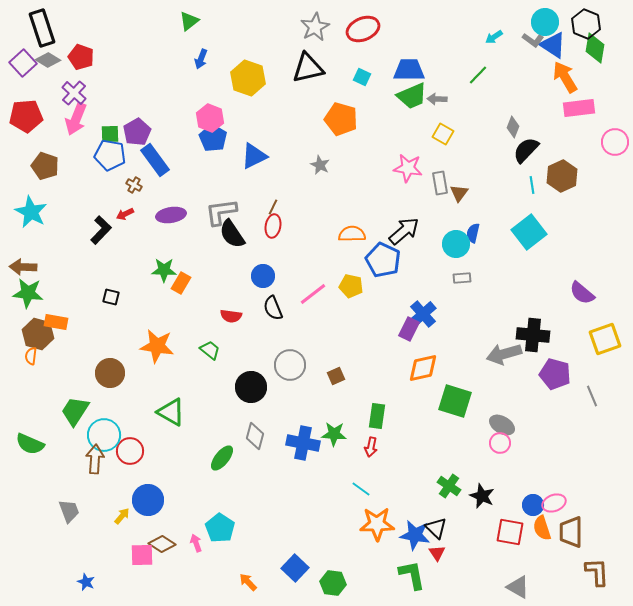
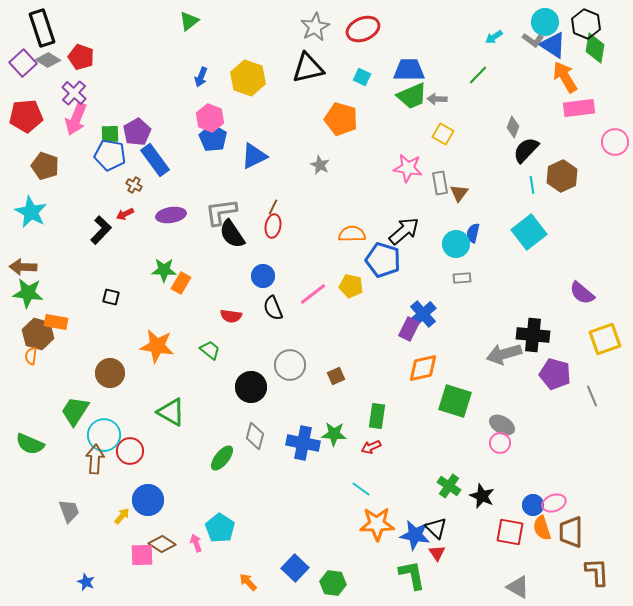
blue arrow at (201, 59): moved 18 px down
blue pentagon at (383, 260): rotated 8 degrees counterclockwise
red arrow at (371, 447): rotated 54 degrees clockwise
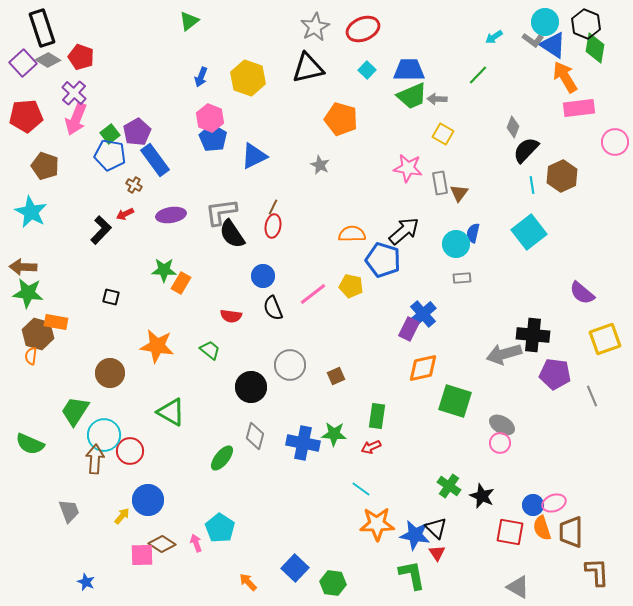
cyan square at (362, 77): moved 5 px right, 7 px up; rotated 18 degrees clockwise
green square at (110, 134): rotated 36 degrees counterclockwise
purple pentagon at (555, 374): rotated 8 degrees counterclockwise
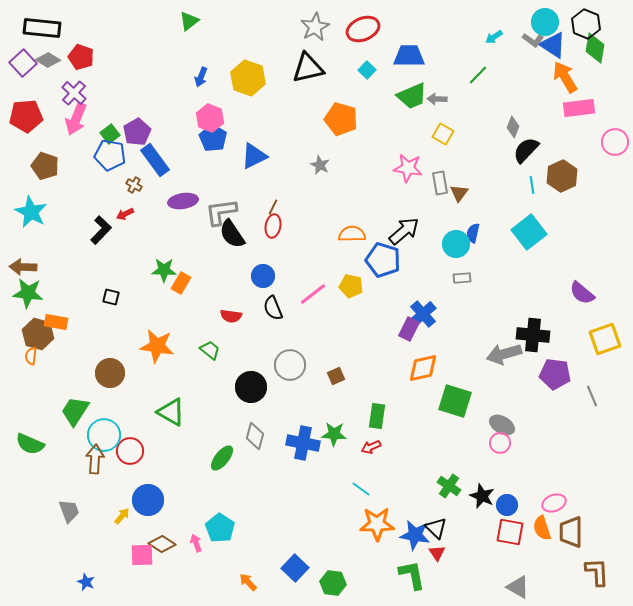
black rectangle at (42, 28): rotated 66 degrees counterclockwise
blue trapezoid at (409, 70): moved 14 px up
purple ellipse at (171, 215): moved 12 px right, 14 px up
blue circle at (533, 505): moved 26 px left
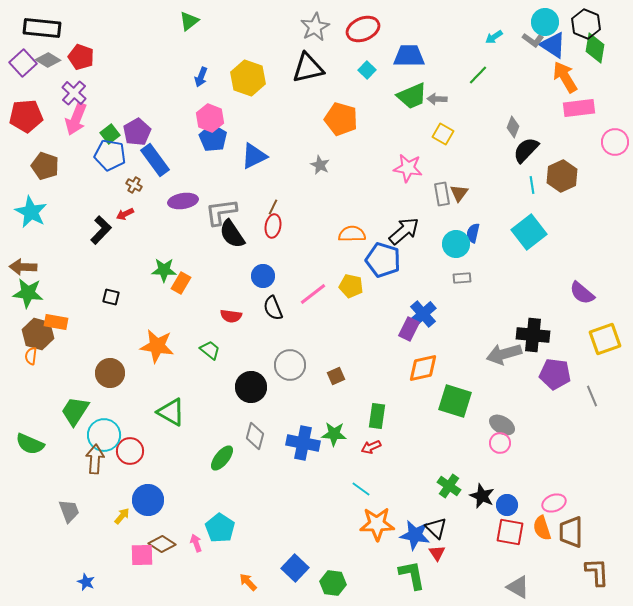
gray rectangle at (440, 183): moved 2 px right, 11 px down
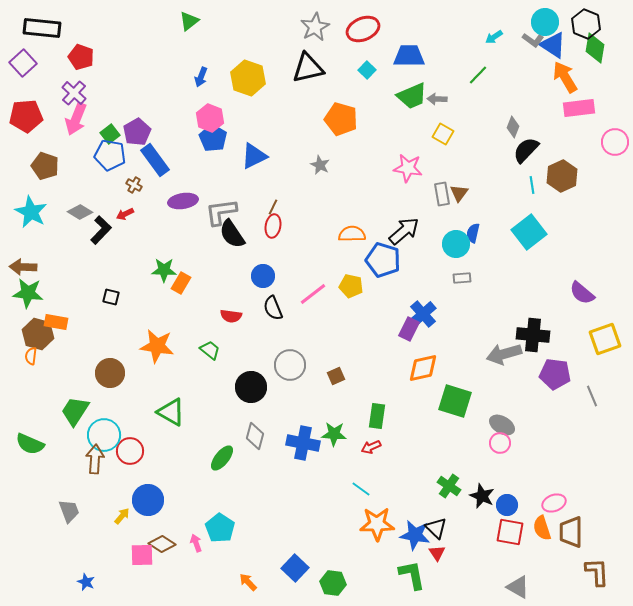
gray diamond at (48, 60): moved 32 px right, 152 px down
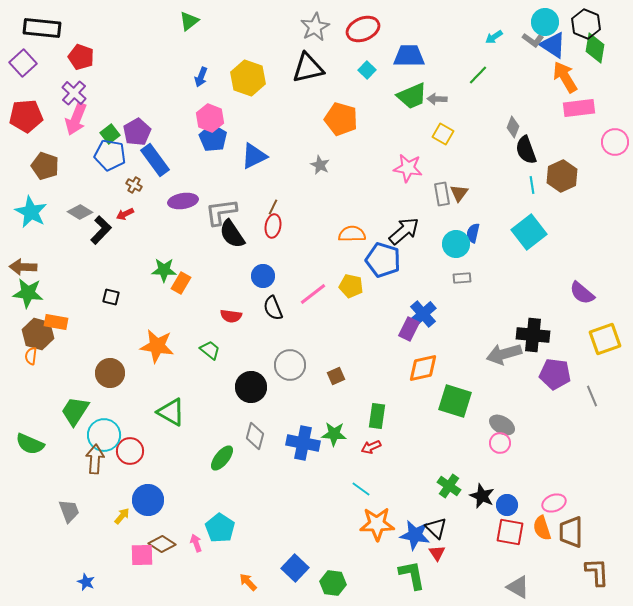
black semicircle at (526, 150): rotated 64 degrees counterclockwise
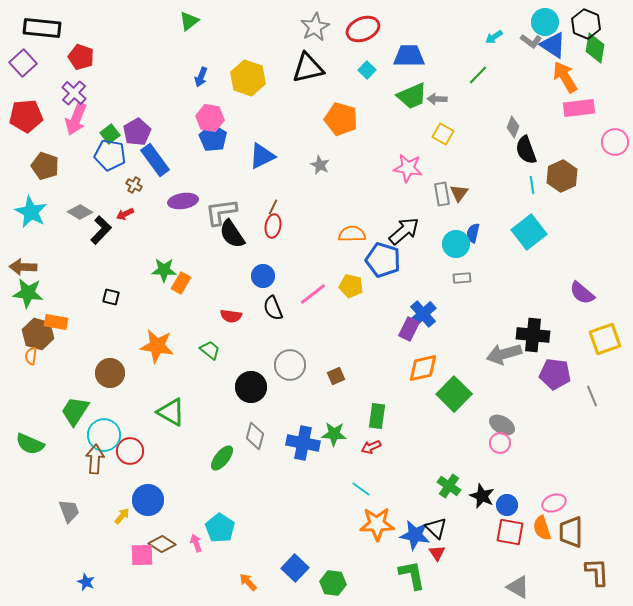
gray L-shape at (533, 40): moved 2 px left, 1 px down
pink hexagon at (210, 118): rotated 12 degrees counterclockwise
blue triangle at (254, 156): moved 8 px right
green square at (455, 401): moved 1 px left, 7 px up; rotated 28 degrees clockwise
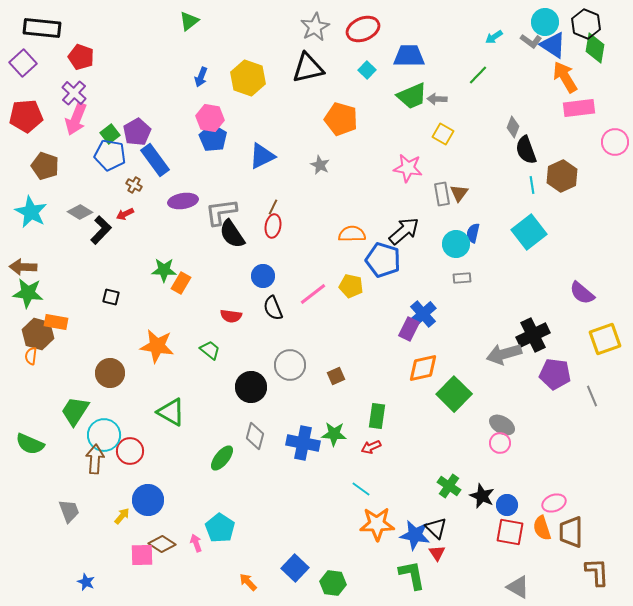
black cross at (533, 335): rotated 32 degrees counterclockwise
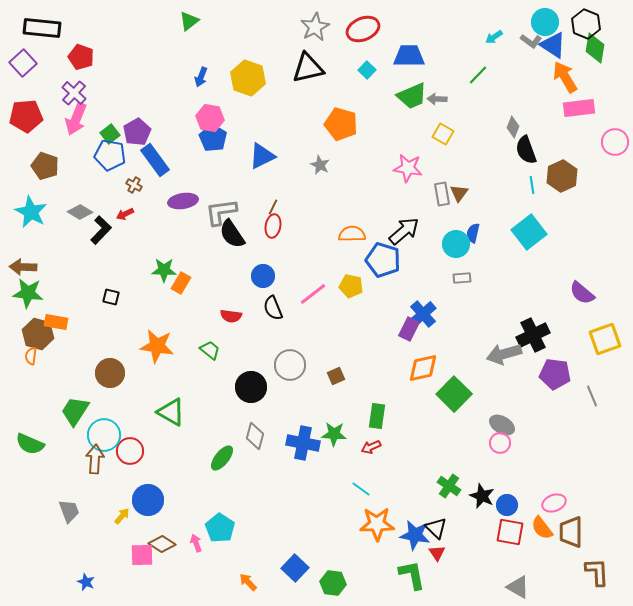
orange pentagon at (341, 119): moved 5 px down
orange semicircle at (542, 528): rotated 20 degrees counterclockwise
